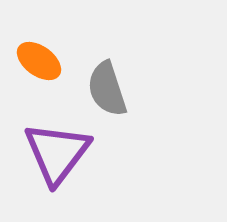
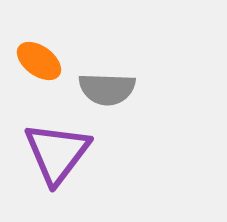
gray semicircle: rotated 70 degrees counterclockwise
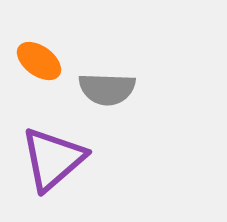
purple triangle: moved 4 px left, 6 px down; rotated 12 degrees clockwise
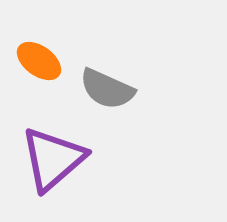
gray semicircle: rotated 22 degrees clockwise
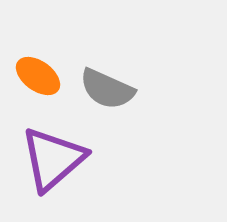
orange ellipse: moved 1 px left, 15 px down
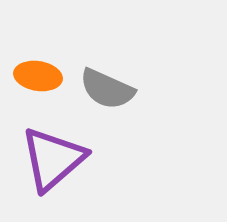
orange ellipse: rotated 27 degrees counterclockwise
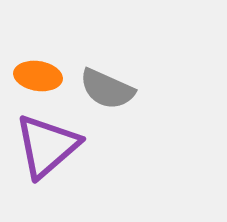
purple triangle: moved 6 px left, 13 px up
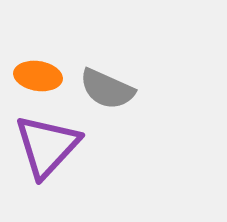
purple triangle: rotated 6 degrees counterclockwise
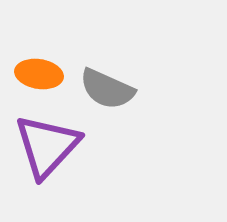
orange ellipse: moved 1 px right, 2 px up
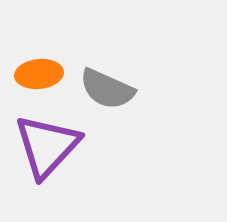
orange ellipse: rotated 15 degrees counterclockwise
